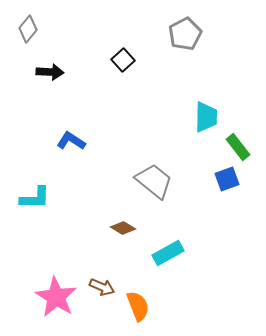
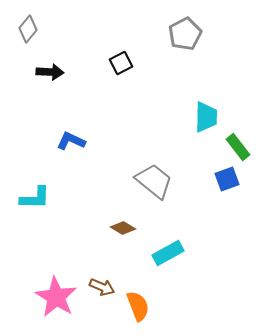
black square: moved 2 px left, 3 px down; rotated 15 degrees clockwise
blue L-shape: rotated 8 degrees counterclockwise
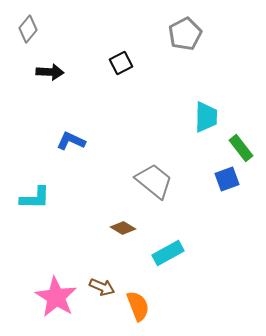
green rectangle: moved 3 px right, 1 px down
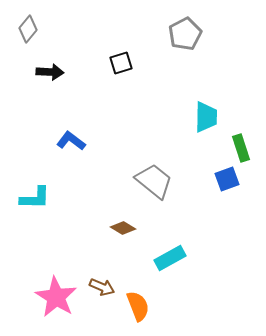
black square: rotated 10 degrees clockwise
blue L-shape: rotated 12 degrees clockwise
green rectangle: rotated 20 degrees clockwise
cyan rectangle: moved 2 px right, 5 px down
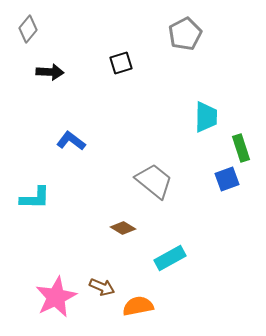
pink star: rotated 15 degrees clockwise
orange semicircle: rotated 80 degrees counterclockwise
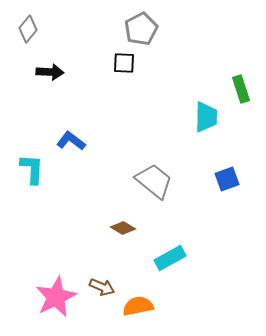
gray pentagon: moved 44 px left, 5 px up
black square: moved 3 px right; rotated 20 degrees clockwise
green rectangle: moved 59 px up
cyan L-shape: moved 3 px left, 29 px up; rotated 88 degrees counterclockwise
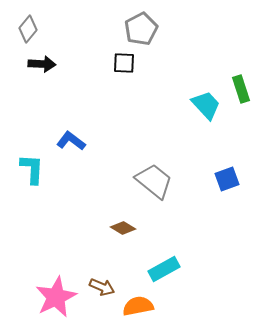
black arrow: moved 8 px left, 8 px up
cyan trapezoid: moved 12 px up; rotated 44 degrees counterclockwise
cyan rectangle: moved 6 px left, 11 px down
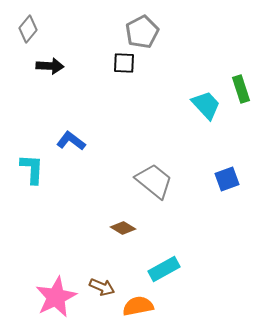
gray pentagon: moved 1 px right, 3 px down
black arrow: moved 8 px right, 2 px down
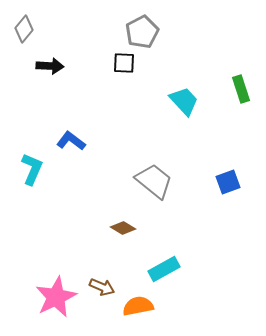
gray diamond: moved 4 px left
cyan trapezoid: moved 22 px left, 4 px up
cyan L-shape: rotated 20 degrees clockwise
blue square: moved 1 px right, 3 px down
